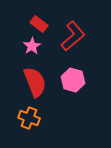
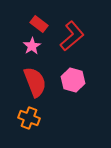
red L-shape: moved 1 px left
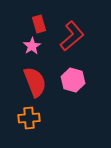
red rectangle: rotated 36 degrees clockwise
orange cross: rotated 25 degrees counterclockwise
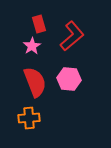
pink hexagon: moved 4 px left, 1 px up; rotated 10 degrees counterclockwise
